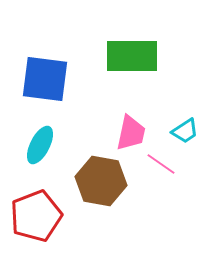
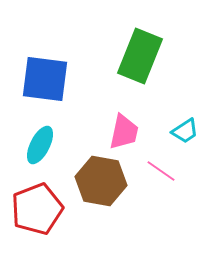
green rectangle: moved 8 px right; rotated 68 degrees counterclockwise
pink trapezoid: moved 7 px left, 1 px up
pink line: moved 7 px down
red pentagon: moved 1 px right, 7 px up
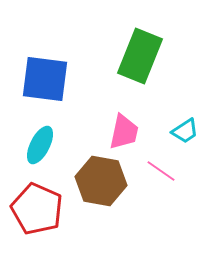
red pentagon: rotated 27 degrees counterclockwise
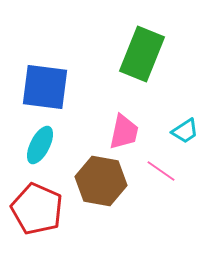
green rectangle: moved 2 px right, 2 px up
blue square: moved 8 px down
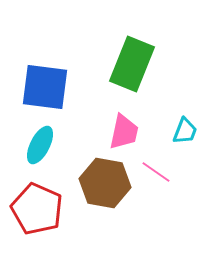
green rectangle: moved 10 px left, 10 px down
cyan trapezoid: rotated 36 degrees counterclockwise
pink line: moved 5 px left, 1 px down
brown hexagon: moved 4 px right, 2 px down
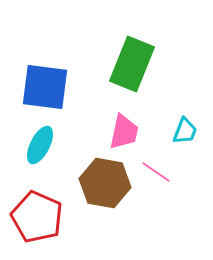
red pentagon: moved 8 px down
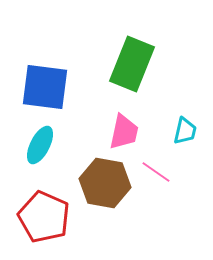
cyan trapezoid: rotated 8 degrees counterclockwise
red pentagon: moved 7 px right
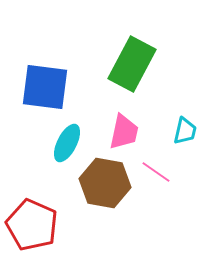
green rectangle: rotated 6 degrees clockwise
cyan ellipse: moved 27 px right, 2 px up
red pentagon: moved 12 px left, 8 px down
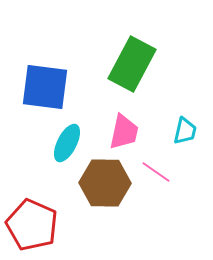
brown hexagon: rotated 9 degrees counterclockwise
